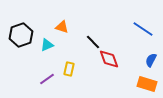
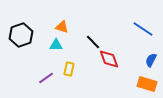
cyan triangle: moved 9 px right; rotated 24 degrees clockwise
purple line: moved 1 px left, 1 px up
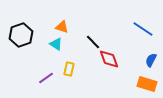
cyan triangle: moved 1 px up; rotated 32 degrees clockwise
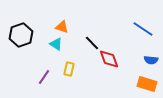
black line: moved 1 px left, 1 px down
blue semicircle: rotated 112 degrees counterclockwise
purple line: moved 2 px left, 1 px up; rotated 21 degrees counterclockwise
